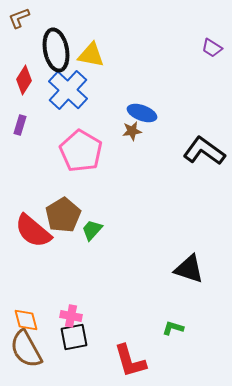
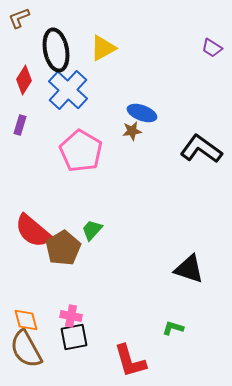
yellow triangle: moved 12 px right, 7 px up; rotated 40 degrees counterclockwise
black L-shape: moved 3 px left, 2 px up
brown pentagon: moved 33 px down
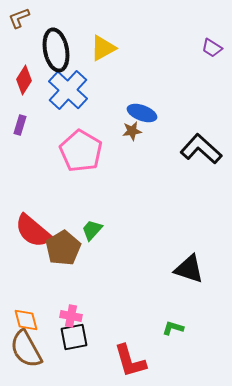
black L-shape: rotated 6 degrees clockwise
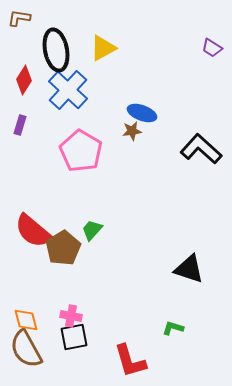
brown L-shape: rotated 30 degrees clockwise
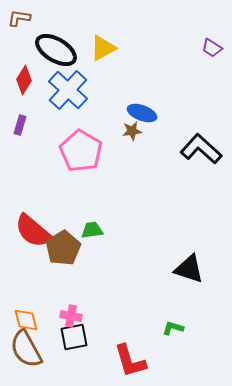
black ellipse: rotated 48 degrees counterclockwise
green trapezoid: rotated 40 degrees clockwise
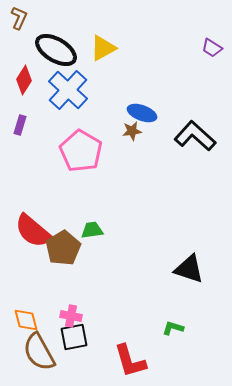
brown L-shape: rotated 105 degrees clockwise
black L-shape: moved 6 px left, 13 px up
brown semicircle: moved 13 px right, 3 px down
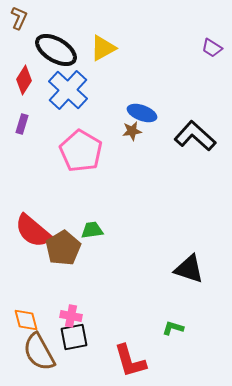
purple rectangle: moved 2 px right, 1 px up
